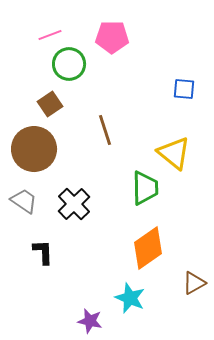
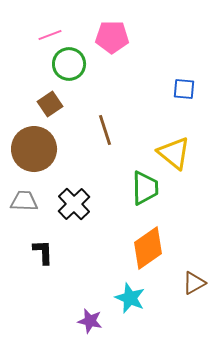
gray trapezoid: rotated 32 degrees counterclockwise
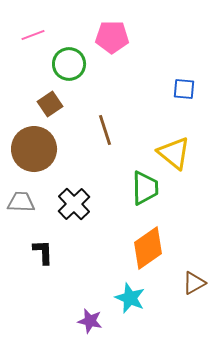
pink line: moved 17 px left
gray trapezoid: moved 3 px left, 1 px down
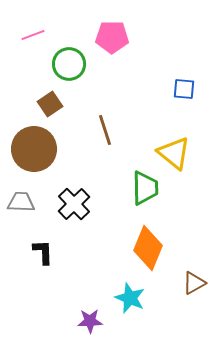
orange diamond: rotated 33 degrees counterclockwise
purple star: rotated 15 degrees counterclockwise
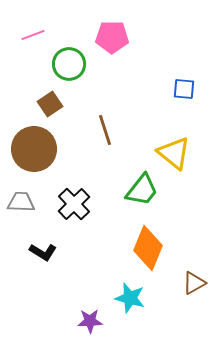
green trapezoid: moved 3 px left, 2 px down; rotated 39 degrees clockwise
black L-shape: rotated 124 degrees clockwise
cyan star: rotated 8 degrees counterclockwise
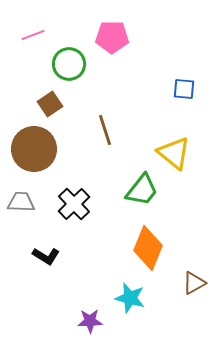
black L-shape: moved 3 px right, 4 px down
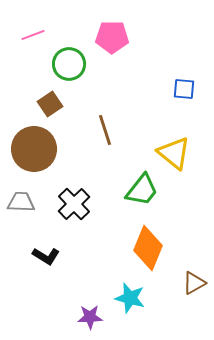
purple star: moved 4 px up
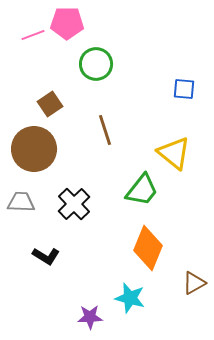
pink pentagon: moved 45 px left, 14 px up
green circle: moved 27 px right
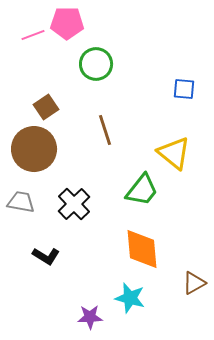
brown square: moved 4 px left, 3 px down
gray trapezoid: rotated 8 degrees clockwise
orange diamond: moved 6 px left, 1 px down; rotated 27 degrees counterclockwise
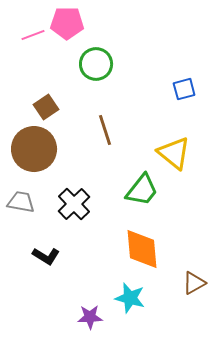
blue square: rotated 20 degrees counterclockwise
